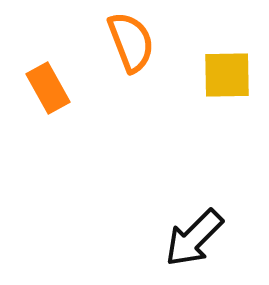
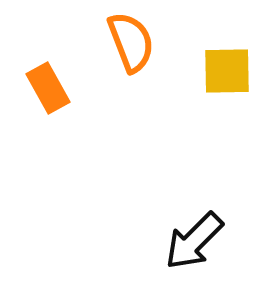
yellow square: moved 4 px up
black arrow: moved 3 px down
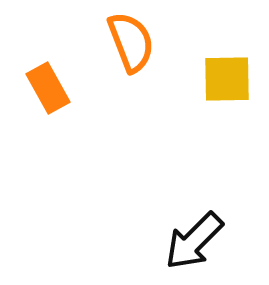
yellow square: moved 8 px down
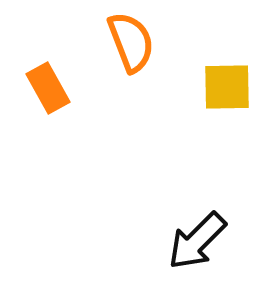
yellow square: moved 8 px down
black arrow: moved 3 px right
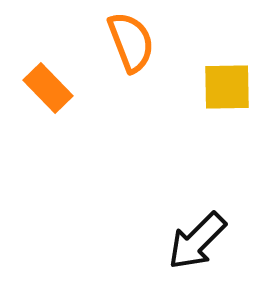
orange rectangle: rotated 15 degrees counterclockwise
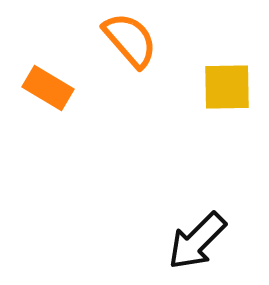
orange semicircle: moved 1 px left, 2 px up; rotated 20 degrees counterclockwise
orange rectangle: rotated 15 degrees counterclockwise
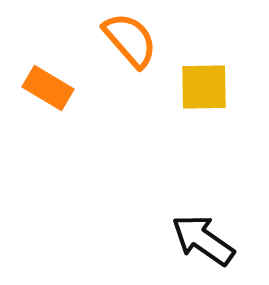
yellow square: moved 23 px left
black arrow: moved 6 px right, 1 px up; rotated 80 degrees clockwise
